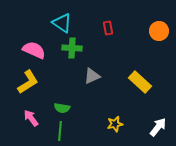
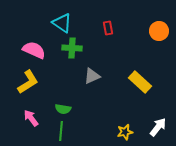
green semicircle: moved 1 px right, 1 px down
yellow star: moved 10 px right, 8 px down
green line: moved 1 px right
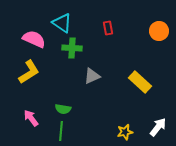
pink semicircle: moved 11 px up
yellow L-shape: moved 1 px right, 10 px up
